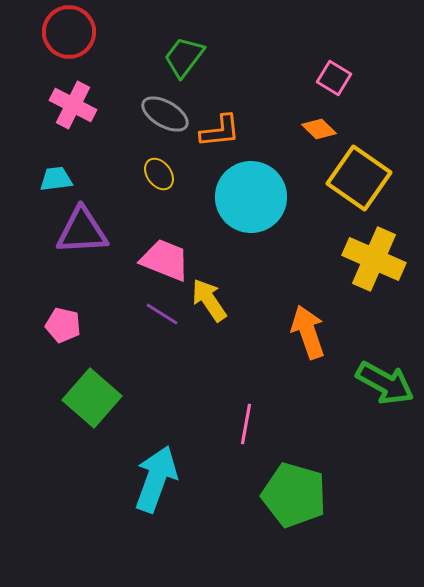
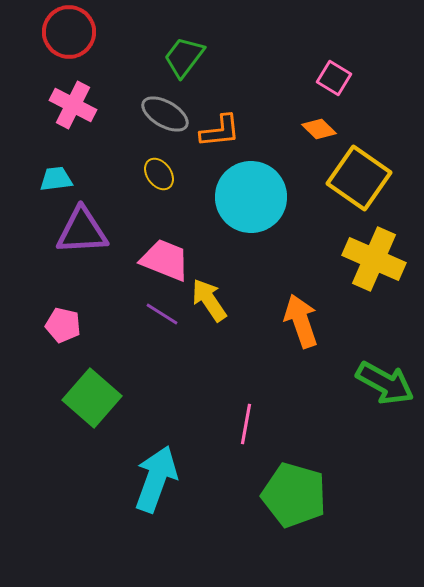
orange arrow: moved 7 px left, 11 px up
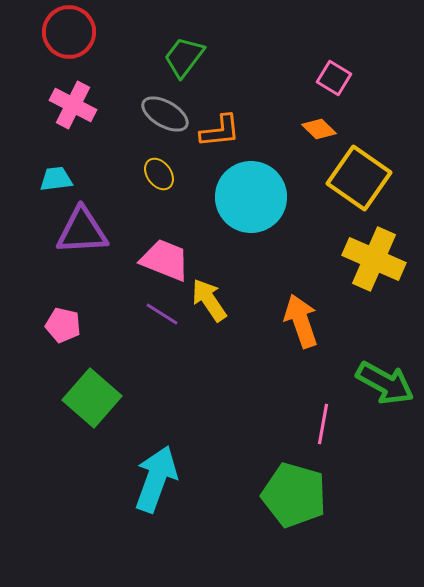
pink line: moved 77 px right
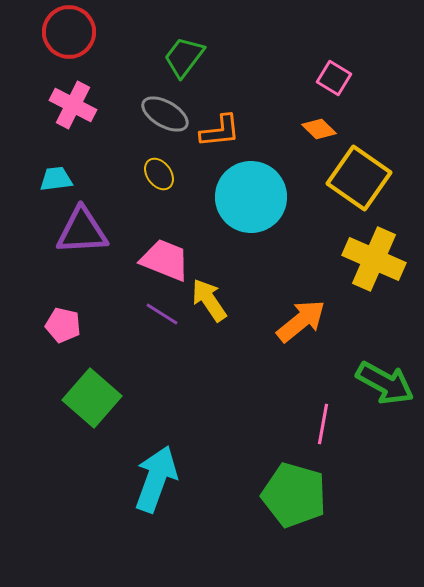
orange arrow: rotated 70 degrees clockwise
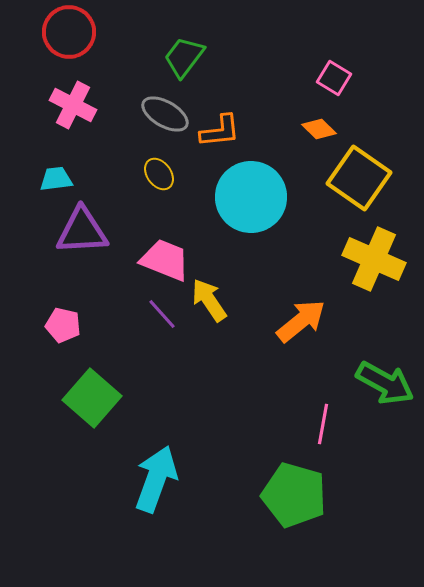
purple line: rotated 16 degrees clockwise
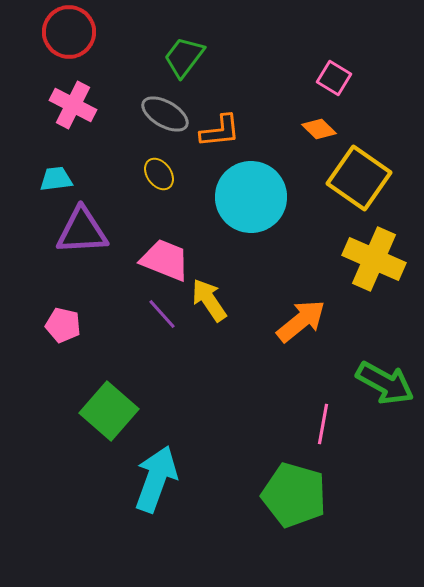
green square: moved 17 px right, 13 px down
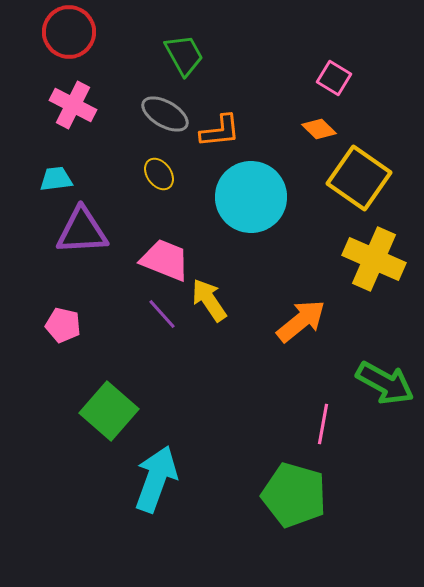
green trapezoid: moved 2 px up; rotated 114 degrees clockwise
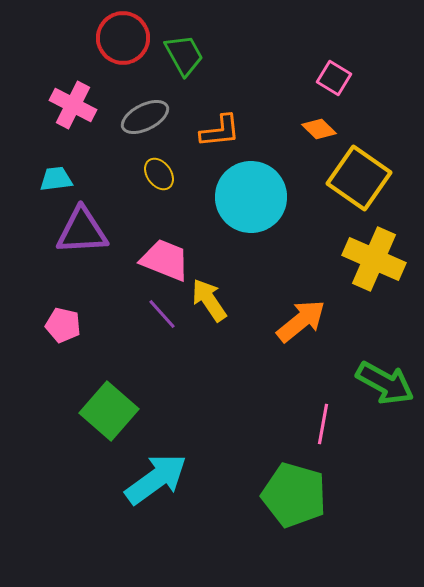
red circle: moved 54 px right, 6 px down
gray ellipse: moved 20 px left, 3 px down; rotated 57 degrees counterclockwise
cyan arrow: rotated 34 degrees clockwise
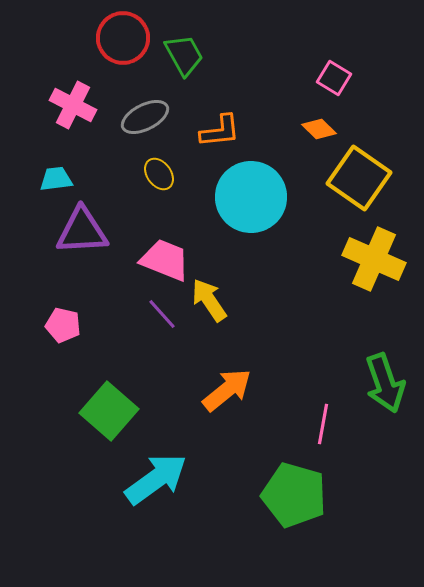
orange arrow: moved 74 px left, 69 px down
green arrow: rotated 42 degrees clockwise
